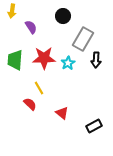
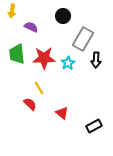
purple semicircle: rotated 32 degrees counterclockwise
green trapezoid: moved 2 px right, 6 px up; rotated 10 degrees counterclockwise
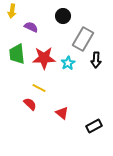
yellow line: rotated 32 degrees counterclockwise
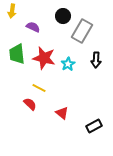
purple semicircle: moved 2 px right
gray rectangle: moved 1 px left, 8 px up
red star: rotated 15 degrees clockwise
cyan star: moved 1 px down
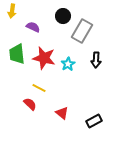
black rectangle: moved 5 px up
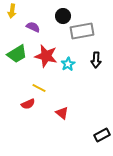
gray rectangle: rotated 50 degrees clockwise
green trapezoid: rotated 115 degrees counterclockwise
red star: moved 2 px right, 2 px up
red semicircle: moved 2 px left; rotated 112 degrees clockwise
black rectangle: moved 8 px right, 14 px down
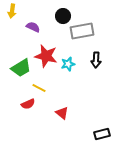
green trapezoid: moved 4 px right, 14 px down
cyan star: rotated 16 degrees clockwise
black rectangle: moved 1 px up; rotated 14 degrees clockwise
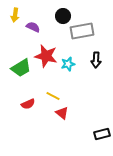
yellow arrow: moved 3 px right, 4 px down
yellow line: moved 14 px right, 8 px down
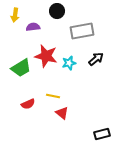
black circle: moved 6 px left, 5 px up
purple semicircle: rotated 32 degrees counterclockwise
black arrow: moved 1 px up; rotated 133 degrees counterclockwise
cyan star: moved 1 px right, 1 px up
yellow line: rotated 16 degrees counterclockwise
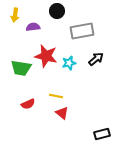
green trapezoid: rotated 40 degrees clockwise
yellow line: moved 3 px right
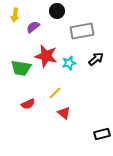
purple semicircle: rotated 32 degrees counterclockwise
yellow line: moved 1 px left, 3 px up; rotated 56 degrees counterclockwise
red triangle: moved 2 px right
